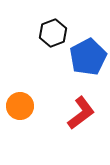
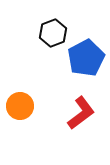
blue pentagon: moved 2 px left, 1 px down
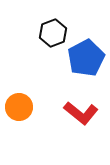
orange circle: moved 1 px left, 1 px down
red L-shape: rotated 76 degrees clockwise
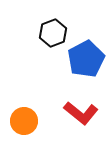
blue pentagon: moved 1 px down
orange circle: moved 5 px right, 14 px down
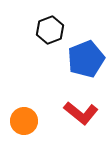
black hexagon: moved 3 px left, 3 px up
blue pentagon: rotated 6 degrees clockwise
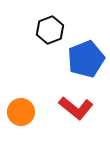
red L-shape: moved 5 px left, 5 px up
orange circle: moved 3 px left, 9 px up
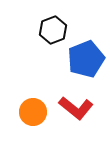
black hexagon: moved 3 px right
orange circle: moved 12 px right
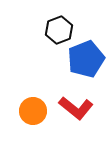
black hexagon: moved 6 px right
orange circle: moved 1 px up
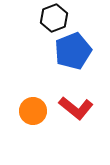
black hexagon: moved 5 px left, 12 px up
blue pentagon: moved 13 px left, 8 px up
